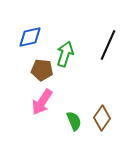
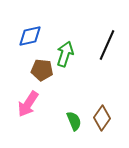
blue diamond: moved 1 px up
black line: moved 1 px left
pink arrow: moved 14 px left, 2 px down
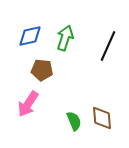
black line: moved 1 px right, 1 px down
green arrow: moved 16 px up
brown diamond: rotated 40 degrees counterclockwise
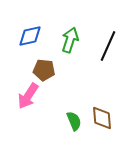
green arrow: moved 5 px right, 2 px down
brown pentagon: moved 2 px right
pink arrow: moved 8 px up
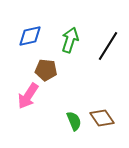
black line: rotated 8 degrees clockwise
brown pentagon: moved 2 px right
brown diamond: rotated 30 degrees counterclockwise
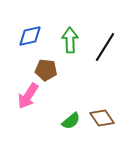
green arrow: rotated 20 degrees counterclockwise
black line: moved 3 px left, 1 px down
green semicircle: moved 3 px left; rotated 72 degrees clockwise
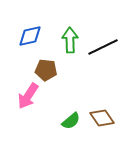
black line: moved 2 px left; rotated 32 degrees clockwise
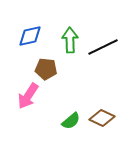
brown pentagon: moved 1 px up
brown diamond: rotated 30 degrees counterclockwise
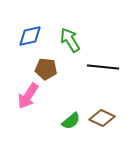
green arrow: rotated 30 degrees counterclockwise
black line: moved 20 px down; rotated 32 degrees clockwise
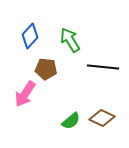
blue diamond: rotated 35 degrees counterclockwise
pink arrow: moved 3 px left, 2 px up
